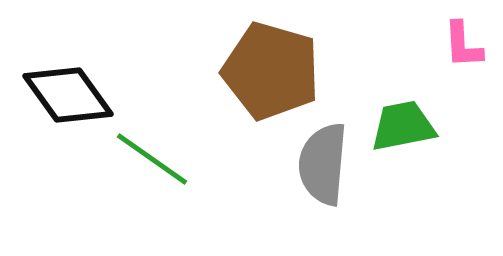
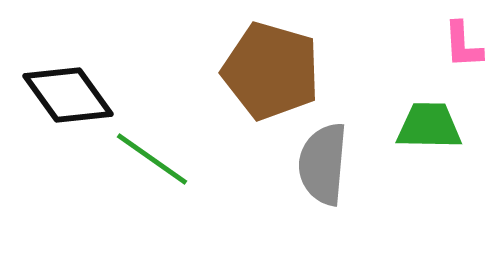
green trapezoid: moved 26 px right; rotated 12 degrees clockwise
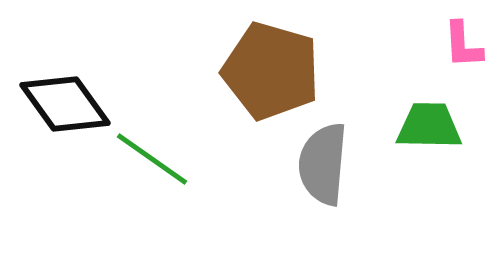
black diamond: moved 3 px left, 9 px down
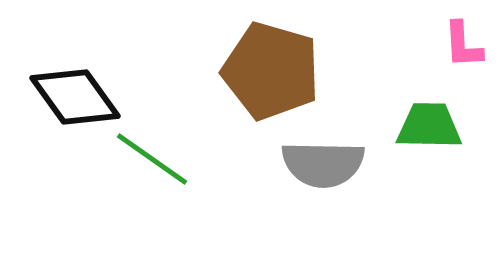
black diamond: moved 10 px right, 7 px up
gray semicircle: rotated 94 degrees counterclockwise
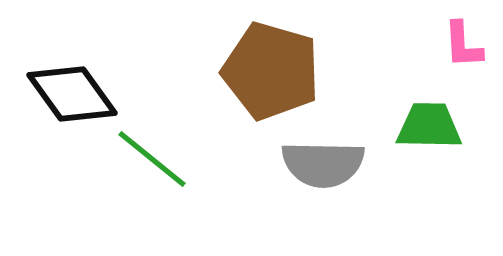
black diamond: moved 3 px left, 3 px up
green line: rotated 4 degrees clockwise
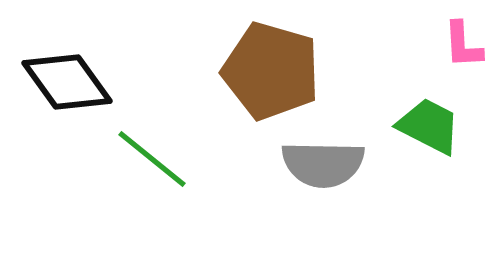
black diamond: moved 5 px left, 12 px up
green trapezoid: rotated 26 degrees clockwise
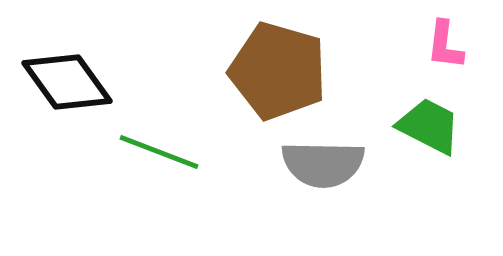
pink L-shape: moved 18 px left; rotated 10 degrees clockwise
brown pentagon: moved 7 px right
green line: moved 7 px right, 7 px up; rotated 18 degrees counterclockwise
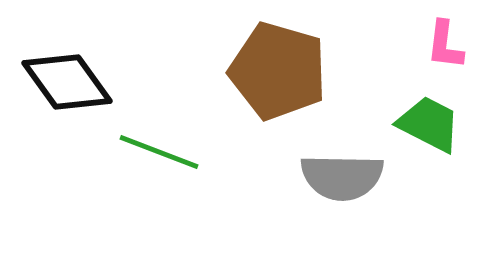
green trapezoid: moved 2 px up
gray semicircle: moved 19 px right, 13 px down
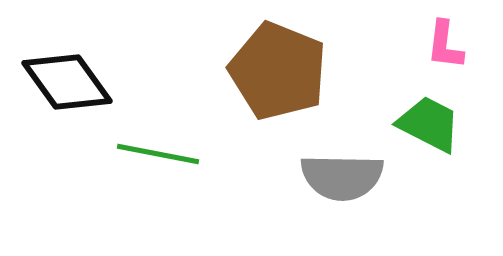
brown pentagon: rotated 6 degrees clockwise
green line: moved 1 px left, 2 px down; rotated 10 degrees counterclockwise
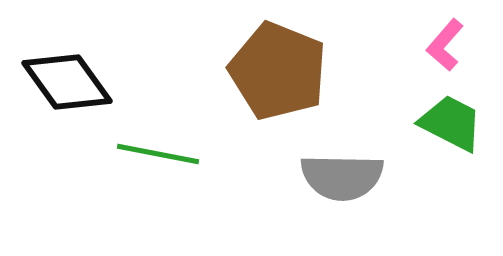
pink L-shape: rotated 34 degrees clockwise
green trapezoid: moved 22 px right, 1 px up
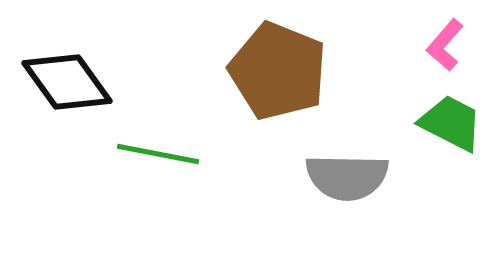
gray semicircle: moved 5 px right
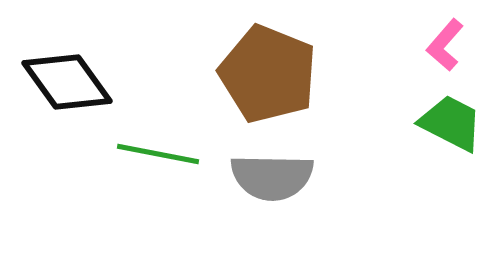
brown pentagon: moved 10 px left, 3 px down
gray semicircle: moved 75 px left
